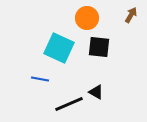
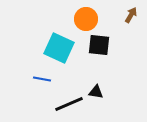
orange circle: moved 1 px left, 1 px down
black square: moved 2 px up
blue line: moved 2 px right
black triangle: rotated 21 degrees counterclockwise
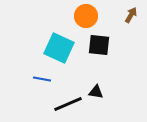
orange circle: moved 3 px up
black line: moved 1 px left
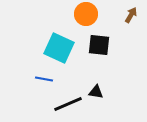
orange circle: moved 2 px up
blue line: moved 2 px right
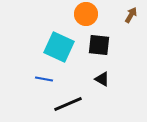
cyan square: moved 1 px up
black triangle: moved 6 px right, 13 px up; rotated 21 degrees clockwise
